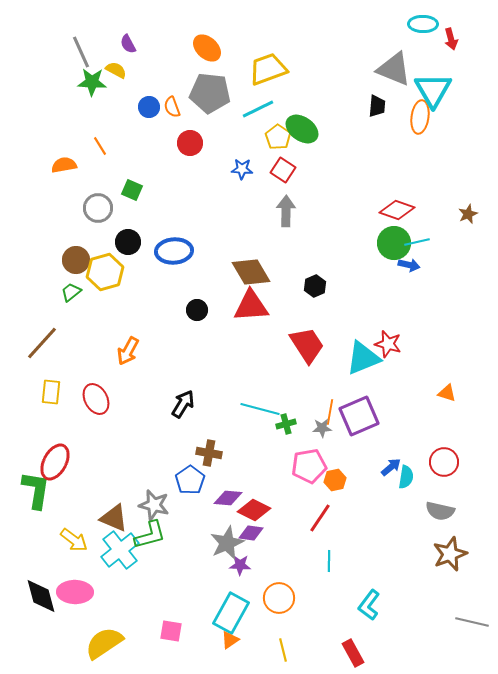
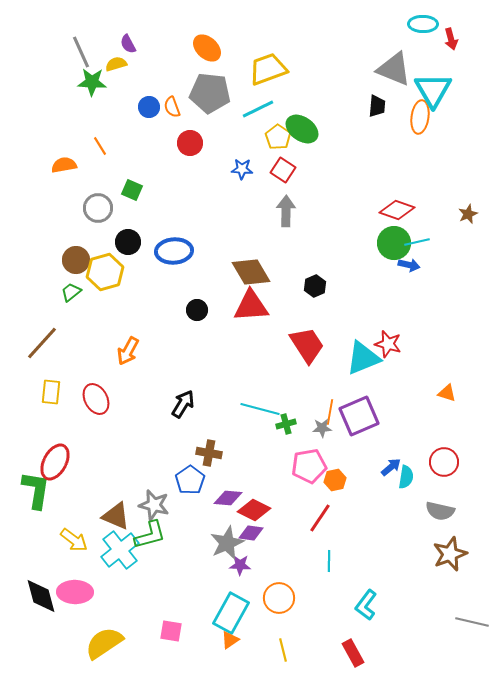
yellow semicircle at (116, 70): moved 6 px up; rotated 45 degrees counterclockwise
brown triangle at (114, 518): moved 2 px right, 2 px up
cyan L-shape at (369, 605): moved 3 px left
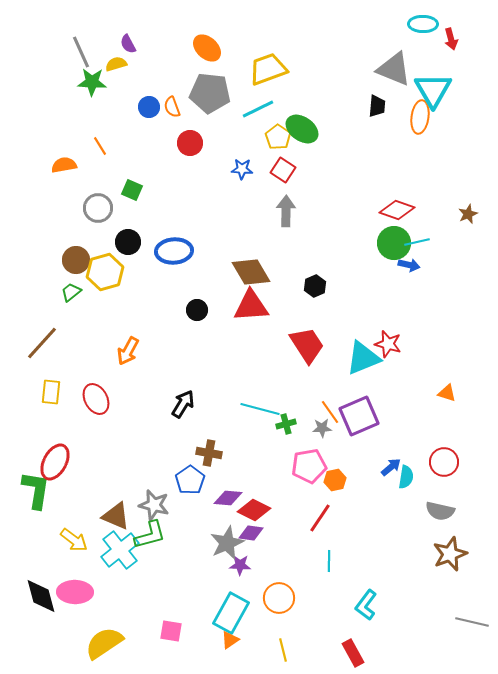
orange line at (330, 412): rotated 45 degrees counterclockwise
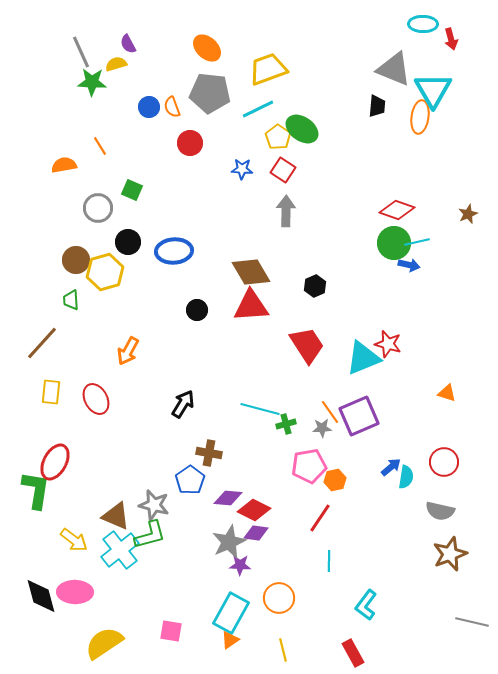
green trapezoid at (71, 292): moved 8 px down; rotated 55 degrees counterclockwise
purple diamond at (251, 533): moved 5 px right
gray star at (227, 543): moved 2 px right, 1 px up
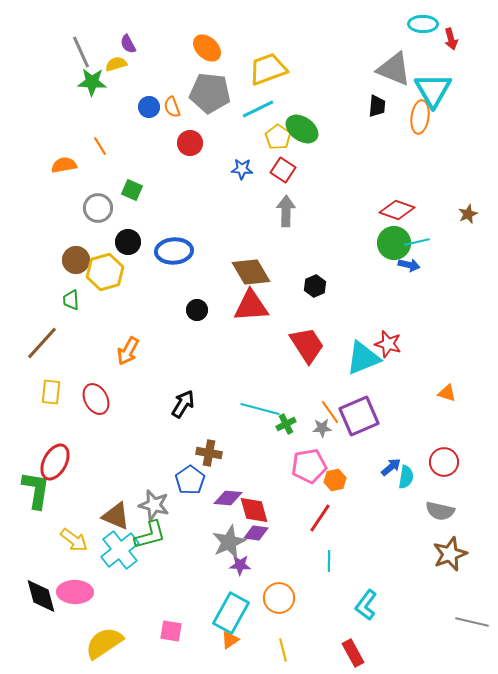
green cross at (286, 424): rotated 12 degrees counterclockwise
red diamond at (254, 510): rotated 48 degrees clockwise
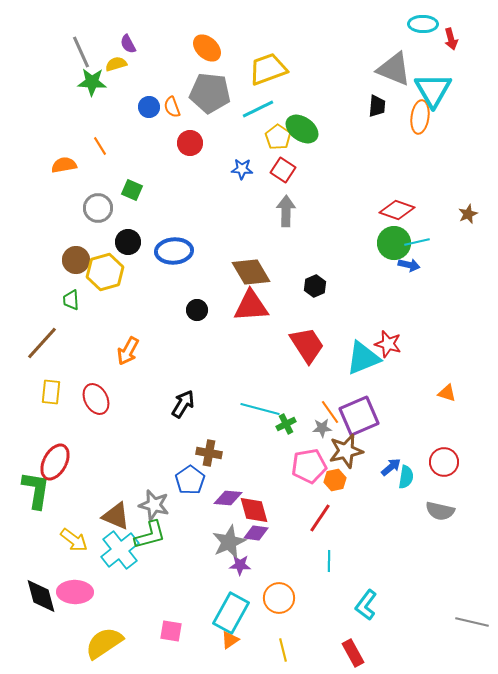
brown star at (450, 554): moved 104 px left, 103 px up; rotated 8 degrees clockwise
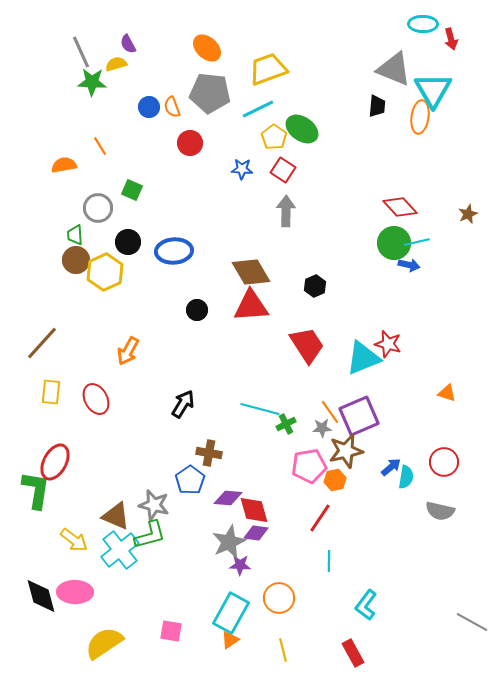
yellow pentagon at (278, 137): moved 4 px left
red diamond at (397, 210): moved 3 px right, 3 px up; rotated 28 degrees clockwise
yellow hexagon at (105, 272): rotated 9 degrees counterclockwise
green trapezoid at (71, 300): moved 4 px right, 65 px up
gray line at (472, 622): rotated 16 degrees clockwise
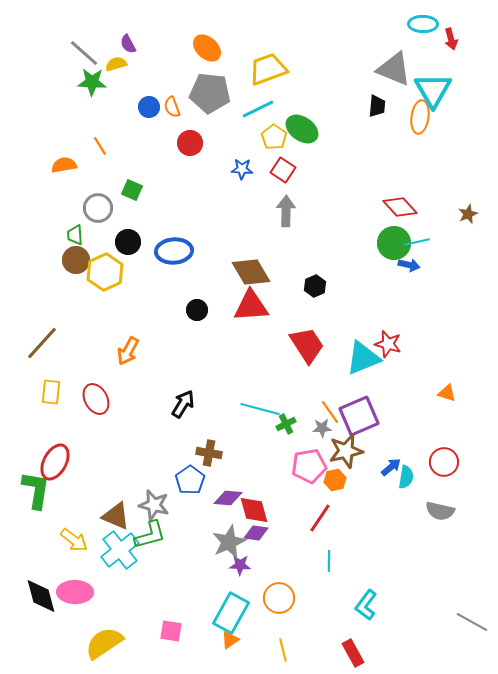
gray line at (81, 52): moved 3 px right, 1 px down; rotated 24 degrees counterclockwise
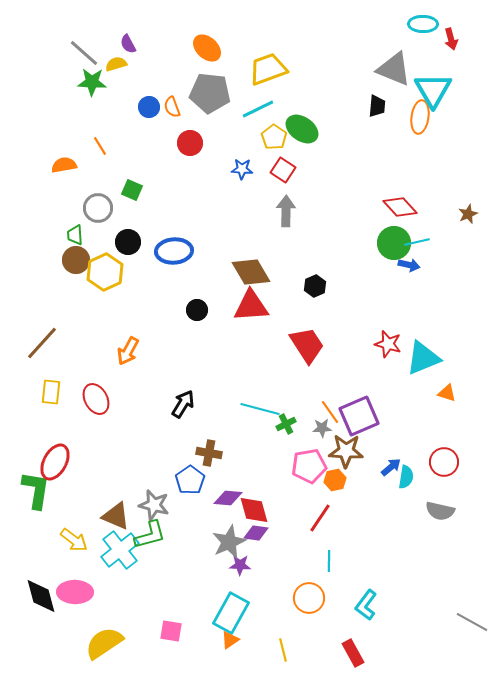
cyan triangle at (363, 358): moved 60 px right
brown star at (346, 451): rotated 16 degrees clockwise
orange circle at (279, 598): moved 30 px right
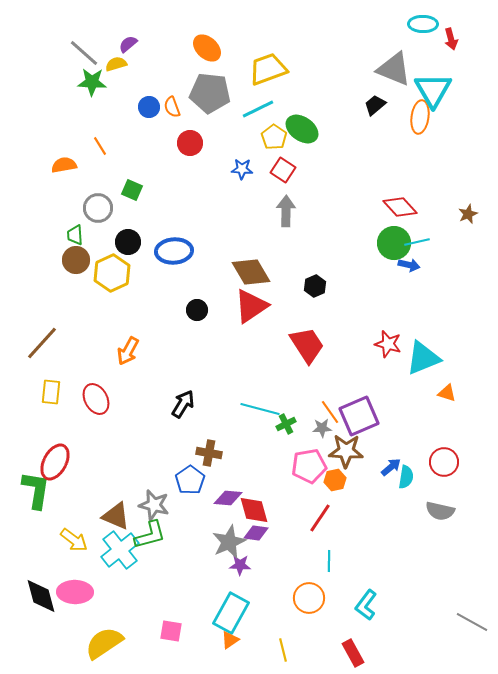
purple semicircle at (128, 44): rotated 78 degrees clockwise
black trapezoid at (377, 106): moved 2 px left, 1 px up; rotated 135 degrees counterclockwise
yellow hexagon at (105, 272): moved 7 px right, 1 px down
red triangle at (251, 306): rotated 30 degrees counterclockwise
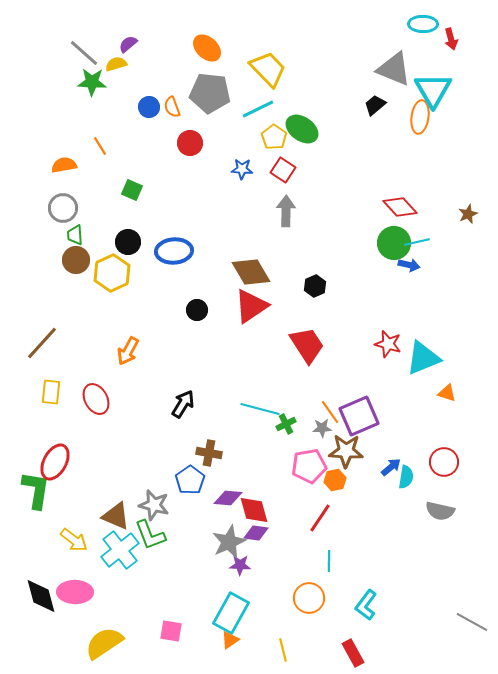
yellow trapezoid at (268, 69): rotated 66 degrees clockwise
gray circle at (98, 208): moved 35 px left
green L-shape at (150, 535): rotated 84 degrees clockwise
